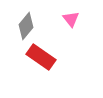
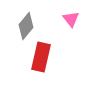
red rectangle: rotated 68 degrees clockwise
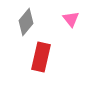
gray diamond: moved 4 px up
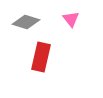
gray diamond: rotated 68 degrees clockwise
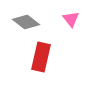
gray diamond: rotated 20 degrees clockwise
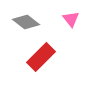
red rectangle: rotated 32 degrees clockwise
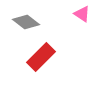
pink triangle: moved 11 px right, 5 px up; rotated 18 degrees counterclockwise
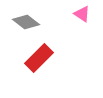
red rectangle: moved 2 px left, 1 px down
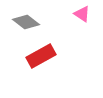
red rectangle: moved 2 px right, 2 px up; rotated 16 degrees clockwise
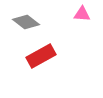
pink triangle: rotated 30 degrees counterclockwise
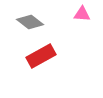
gray diamond: moved 4 px right
